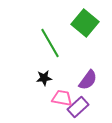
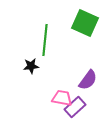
green square: rotated 16 degrees counterclockwise
green line: moved 5 px left, 3 px up; rotated 36 degrees clockwise
black star: moved 13 px left, 12 px up
purple rectangle: moved 3 px left
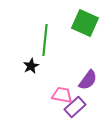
black star: rotated 21 degrees counterclockwise
pink trapezoid: moved 3 px up
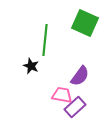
black star: rotated 21 degrees counterclockwise
purple semicircle: moved 8 px left, 4 px up
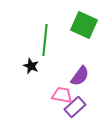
green square: moved 1 px left, 2 px down
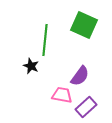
purple rectangle: moved 11 px right
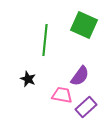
black star: moved 3 px left, 13 px down
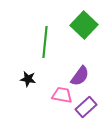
green square: rotated 20 degrees clockwise
green line: moved 2 px down
black star: rotated 14 degrees counterclockwise
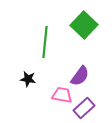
purple rectangle: moved 2 px left, 1 px down
